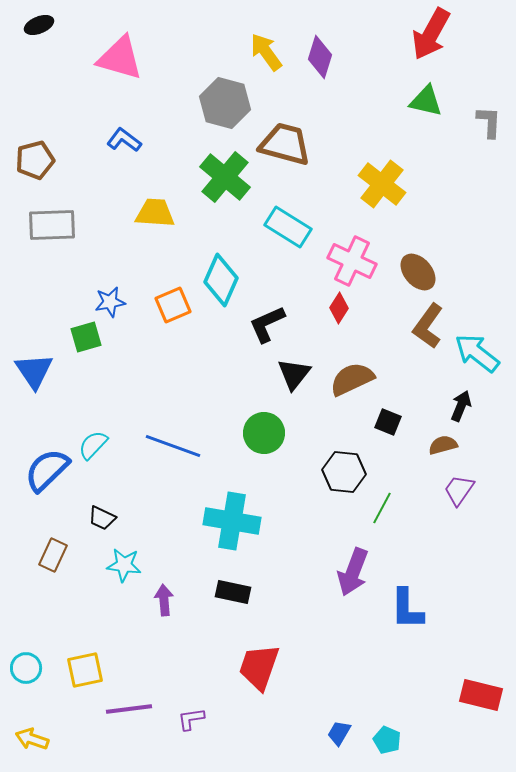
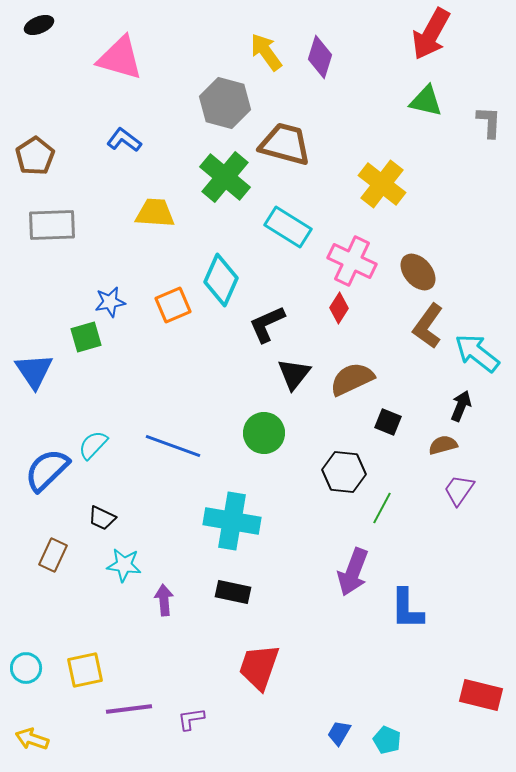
brown pentagon at (35, 160): moved 4 px up; rotated 18 degrees counterclockwise
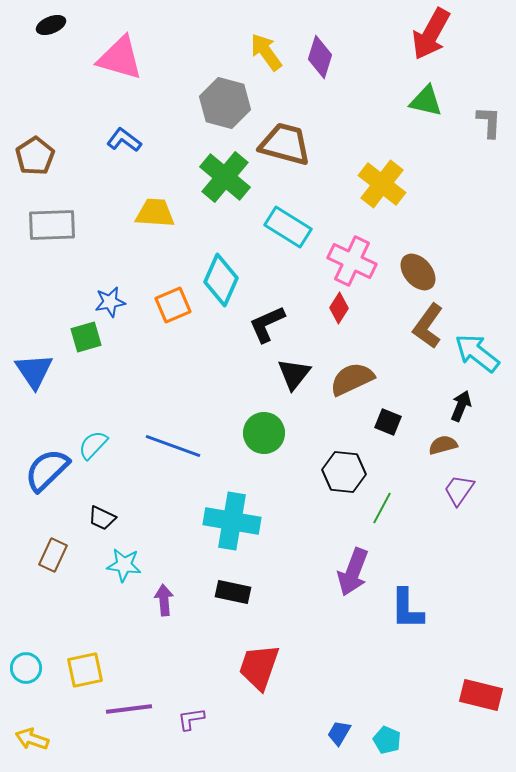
black ellipse at (39, 25): moved 12 px right
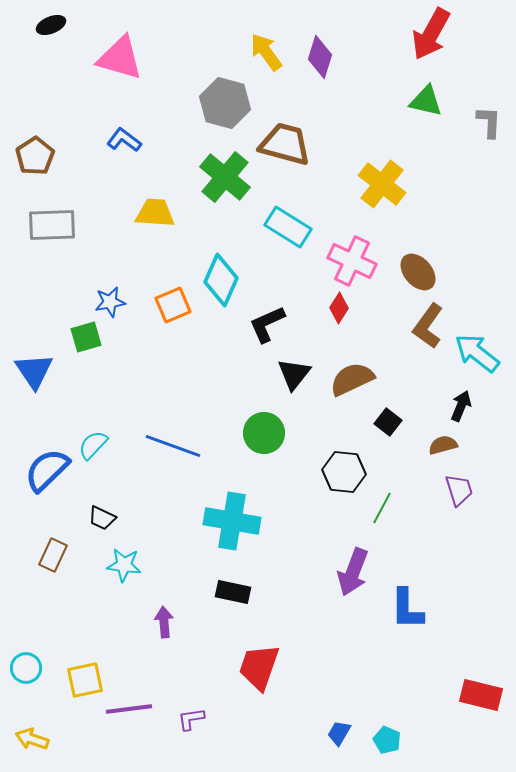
black square at (388, 422): rotated 16 degrees clockwise
purple trapezoid at (459, 490): rotated 128 degrees clockwise
purple arrow at (164, 600): moved 22 px down
yellow square at (85, 670): moved 10 px down
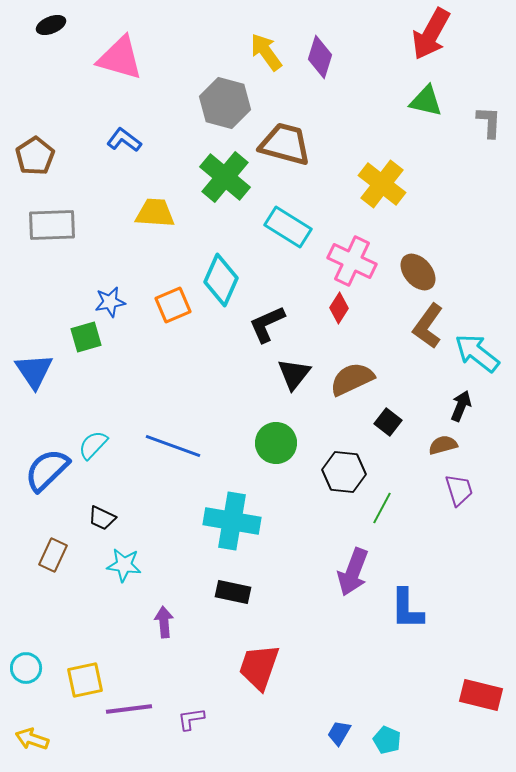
green circle at (264, 433): moved 12 px right, 10 px down
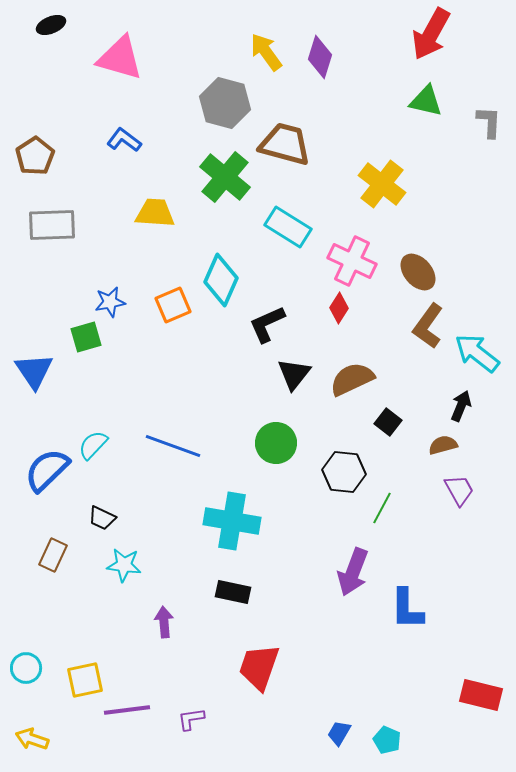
purple trapezoid at (459, 490): rotated 12 degrees counterclockwise
purple line at (129, 709): moved 2 px left, 1 px down
